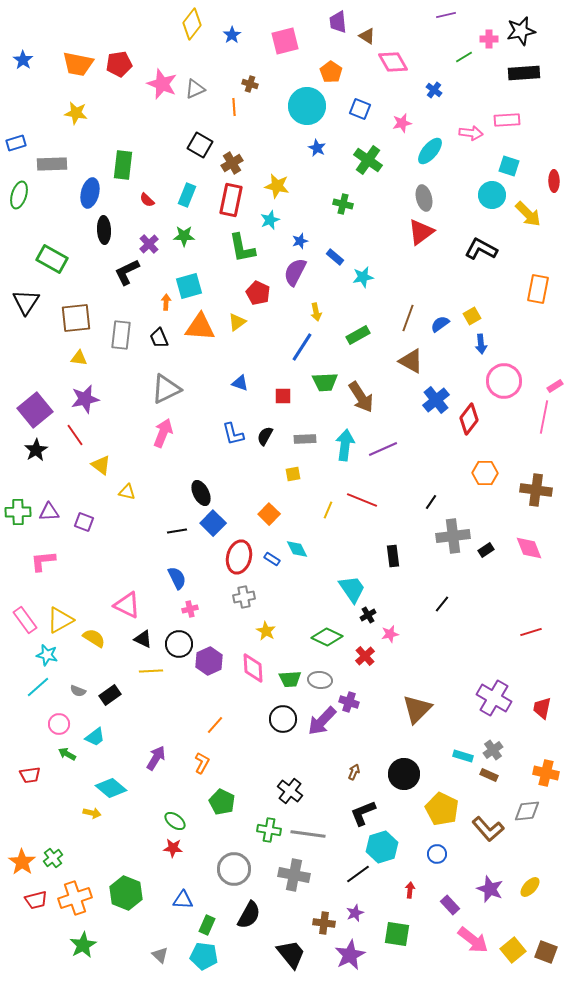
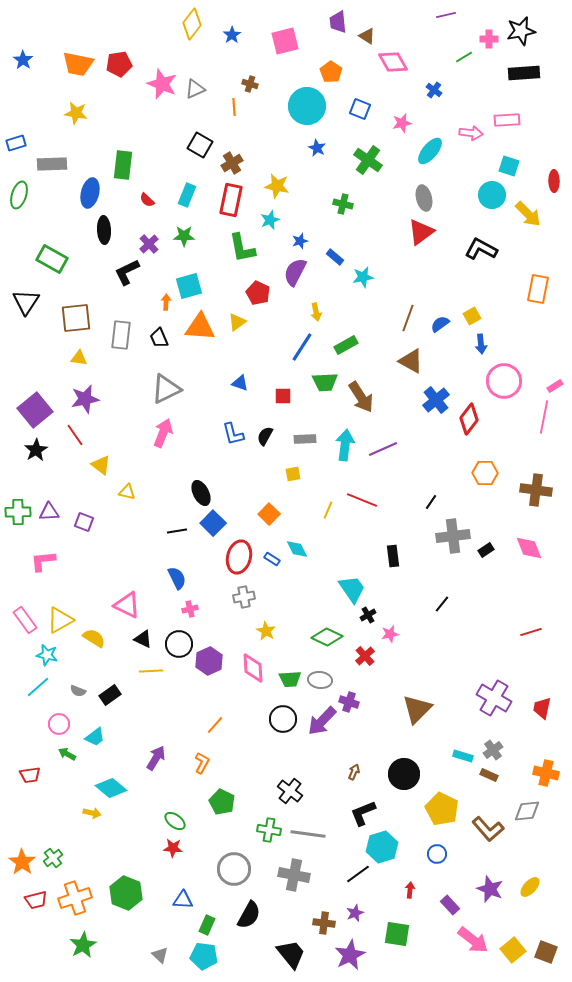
green rectangle at (358, 335): moved 12 px left, 10 px down
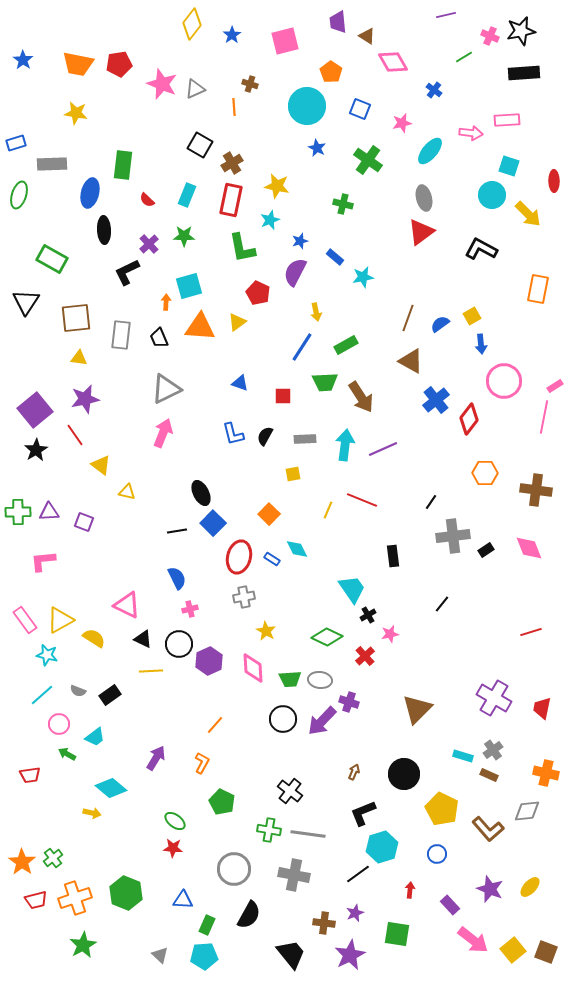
pink cross at (489, 39): moved 1 px right, 3 px up; rotated 24 degrees clockwise
cyan line at (38, 687): moved 4 px right, 8 px down
cyan pentagon at (204, 956): rotated 12 degrees counterclockwise
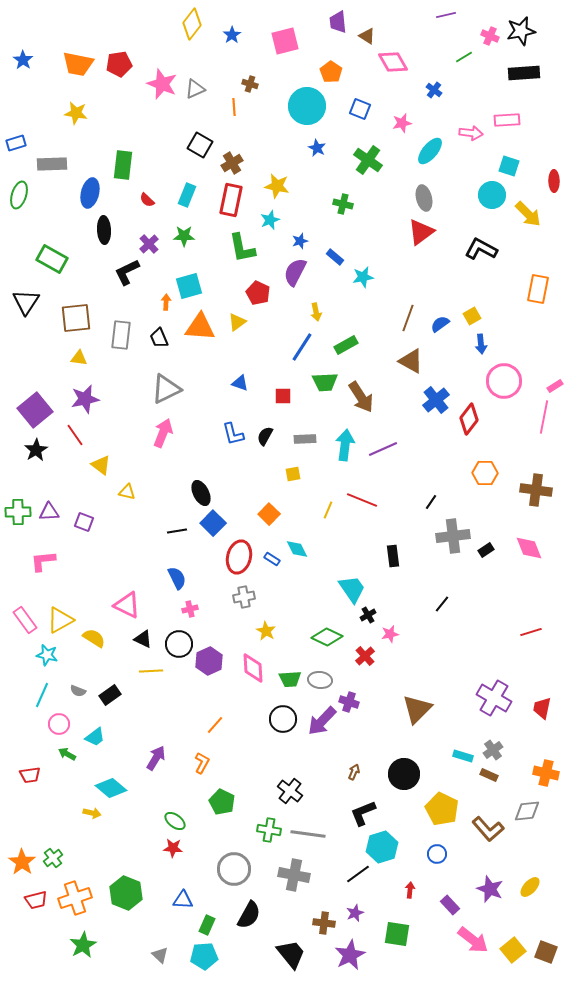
cyan line at (42, 695): rotated 25 degrees counterclockwise
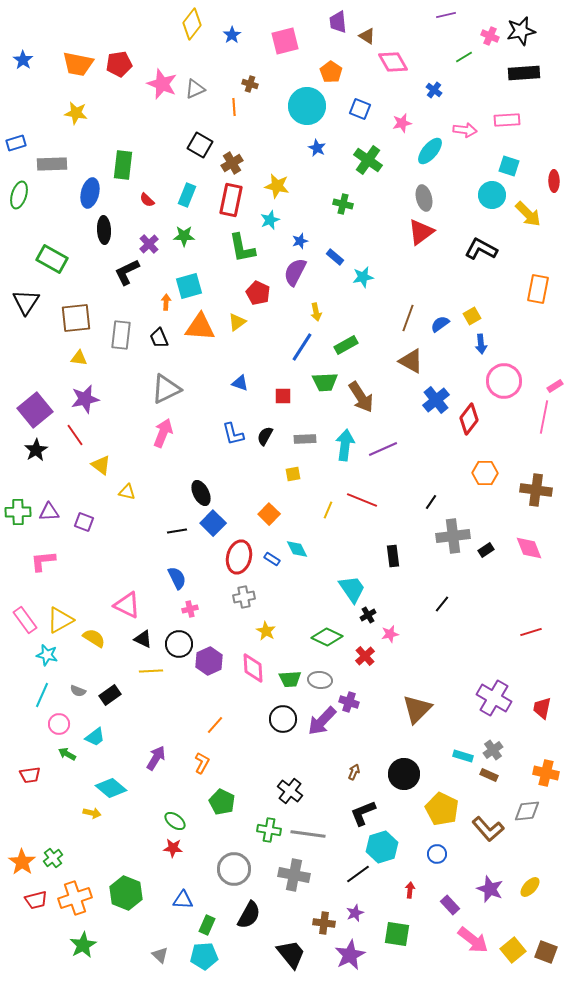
pink arrow at (471, 133): moved 6 px left, 3 px up
